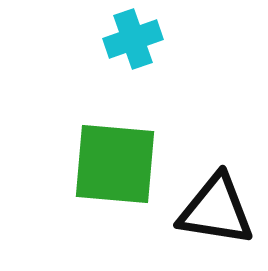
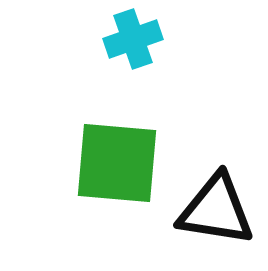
green square: moved 2 px right, 1 px up
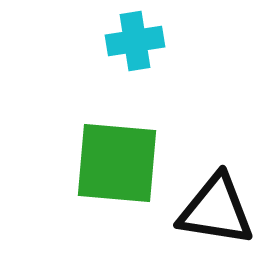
cyan cross: moved 2 px right, 2 px down; rotated 10 degrees clockwise
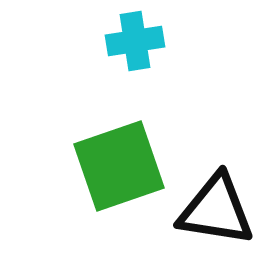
green square: moved 2 px right, 3 px down; rotated 24 degrees counterclockwise
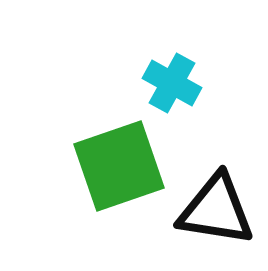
cyan cross: moved 37 px right, 42 px down; rotated 38 degrees clockwise
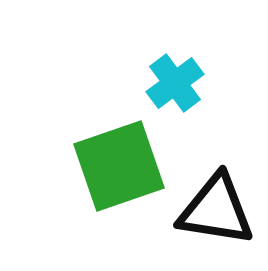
cyan cross: moved 3 px right; rotated 24 degrees clockwise
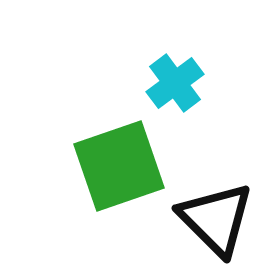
black triangle: moved 9 px down; rotated 36 degrees clockwise
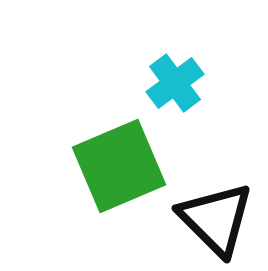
green square: rotated 4 degrees counterclockwise
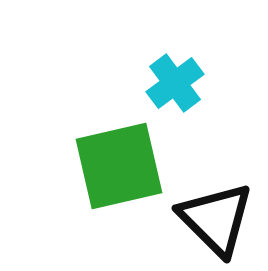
green square: rotated 10 degrees clockwise
